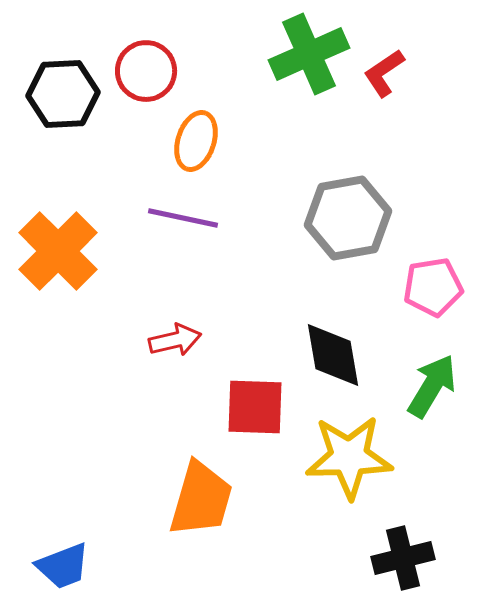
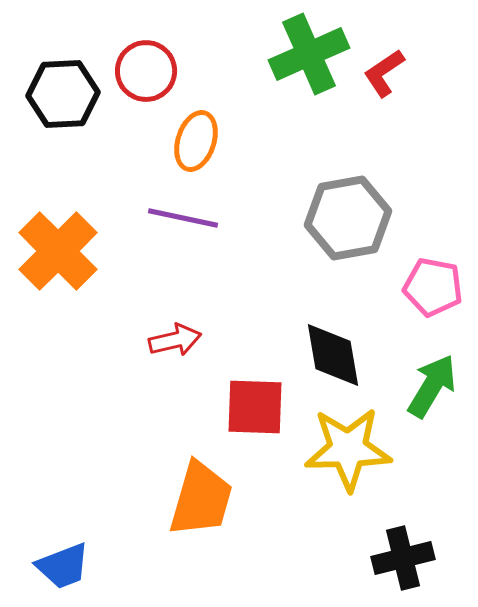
pink pentagon: rotated 20 degrees clockwise
yellow star: moved 1 px left, 8 px up
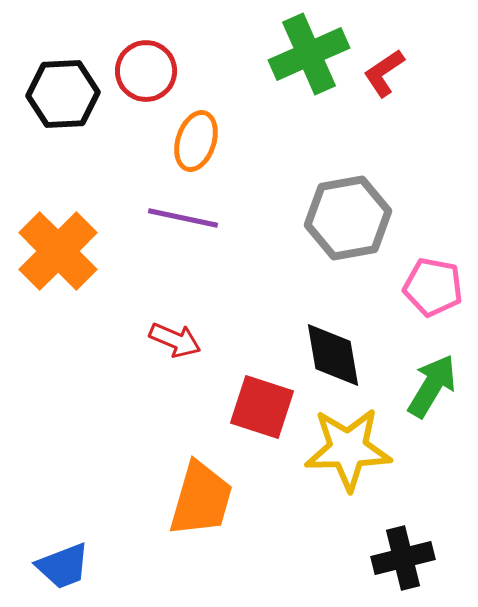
red arrow: rotated 36 degrees clockwise
red square: moved 7 px right; rotated 16 degrees clockwise
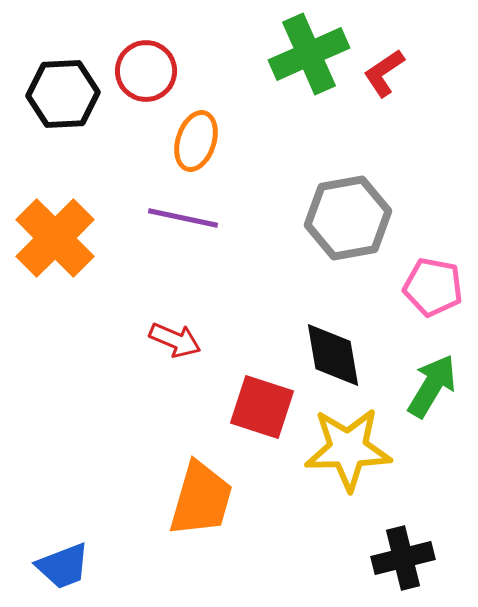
orange cross: moved 3 px left, 13 px up
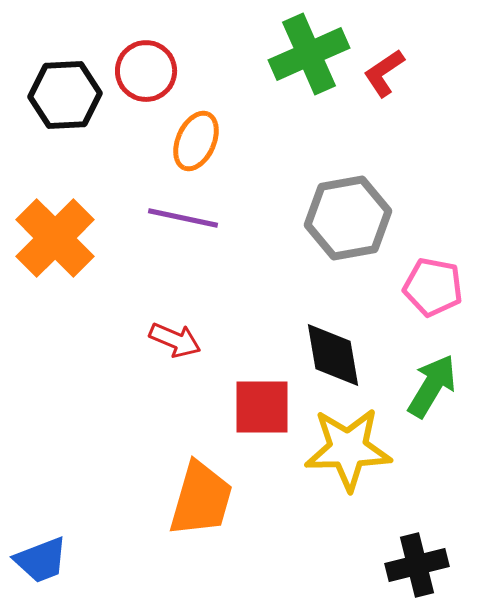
black hexagon: moved 2 px right, 1 px down
orange ellipse: rotated 6 degrees clockwise
red square: rotated 18 degrees counterclockwise
black cross: moved 14 px right, 7 px down
blue trapezoid: moved 22 px left, 6 px up
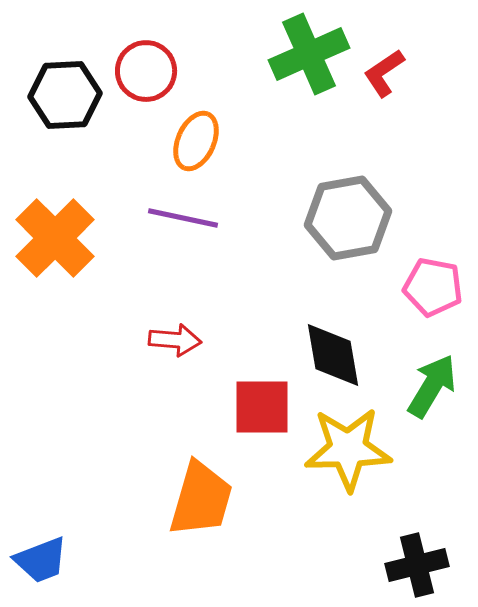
red arrow: rotated 18 degrees counterclockwise
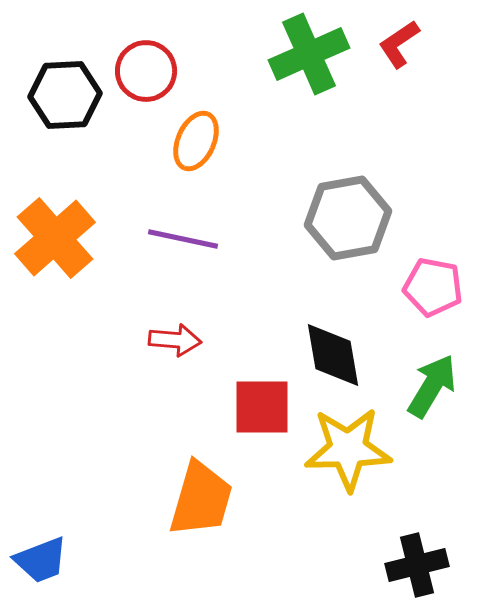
red L-shape: moved 15 px right, 29 px up
purple line: moved 21 px down
orange cross: rotated 4 degrees clockwise
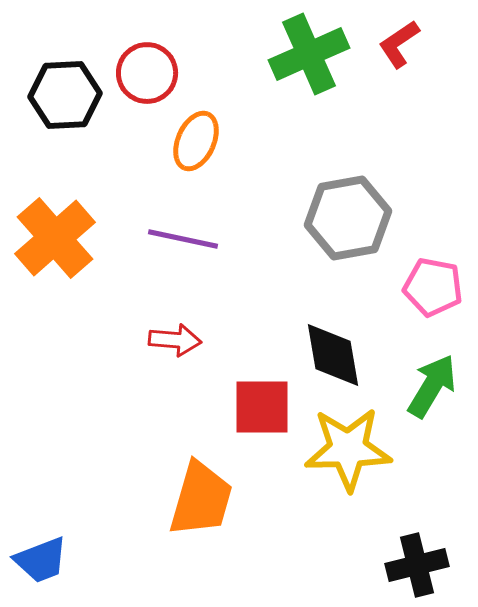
red circle: moved 1 px right, 2 px down
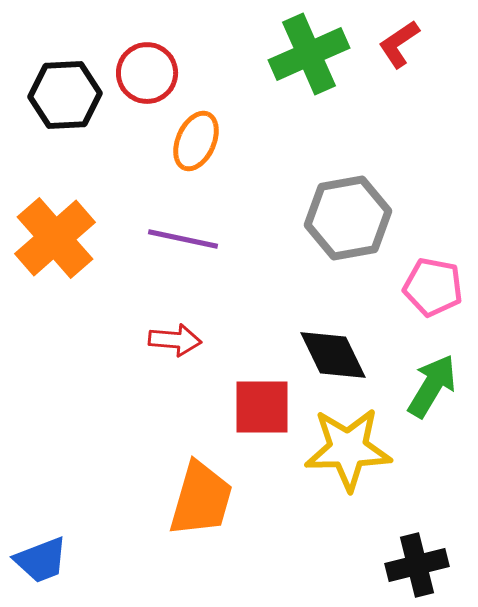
black diamond: rotated 16 degrees counterclockwise
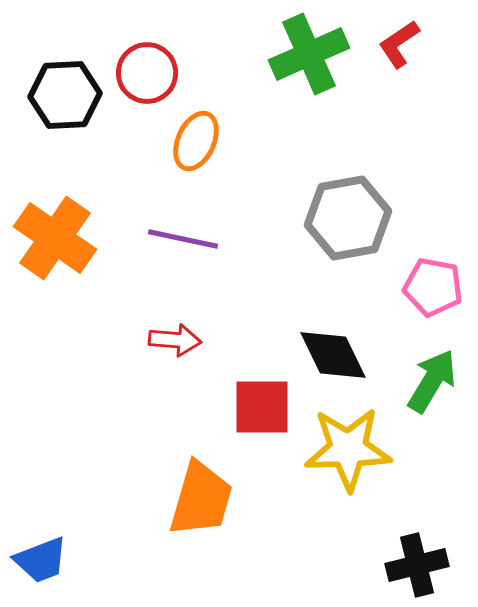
orange cross: rotated 14 degrees counterclockwise
green arrow: moved 5 px up
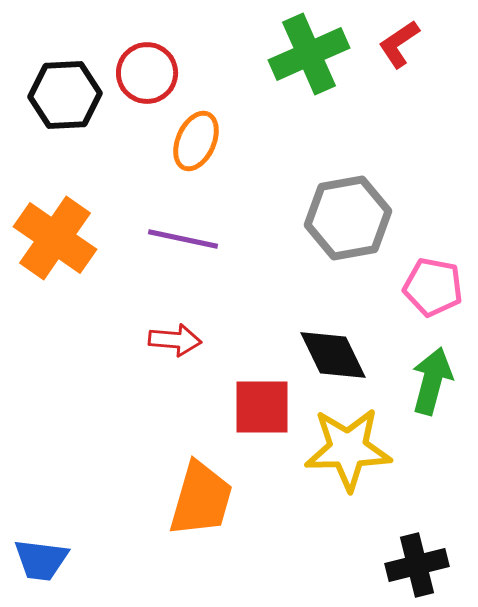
green arrow: rotated 16 degrees counterclockwise
blue trapezoid: rotated 28 degrees clockwise
